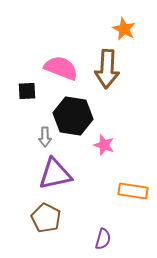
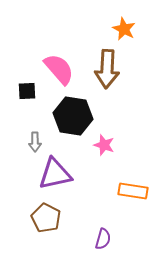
pink semicircle: moved 2 px left, 1 px down; rotated 28 degrees clockwise
gray arrow: moved 10 px left, 5 px down
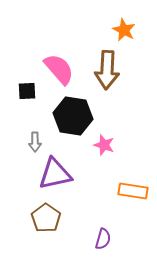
orange star: moved 1 px down
brown arrow: moved 1 px down
brown pentagon: rotated 8 degrees clockwise
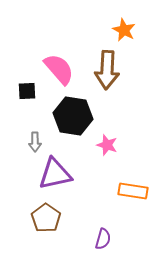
pink star: moved 3 px right
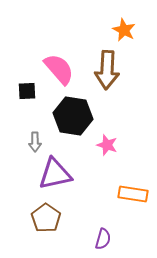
orange rectangle: moved 3 px down
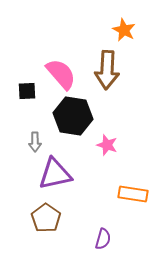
pink semicircle: moved 2 px right, 5 px down
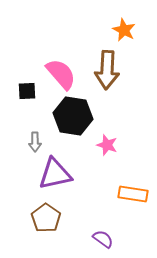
purple semicircle: rotated 70 degrees counterclockwise
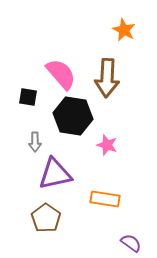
brown arrow: moved 8 px down
black square: moved 1 px right, 6 px down; rotated 12 degrees clockwise
orange rectangle: moved 28 px left, 5 px down
purple semicircle: moved 28 px right, 4 px down
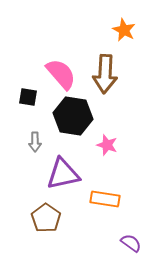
brown arrow: moved 2 px left, 4 px up
purple triangle: moved 8 px right
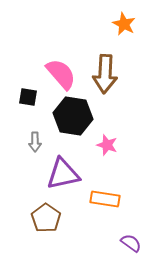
orange star: moved 6 px up
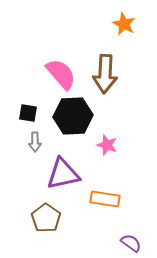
black square: moved 16 px down
black hexagon: rotated 12 degrees counterclockwise
